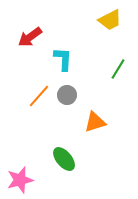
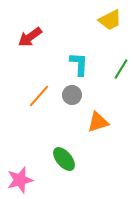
cyan L-shape: moved 16 px right, 5 px down
green line: moved 3 px right
gray circle: moved 5 px right
orange triangle: moved 3 px right
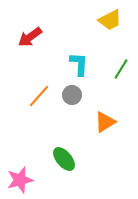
orange triangle: moved 7 px right; rotated 15 degrees counterclockwise
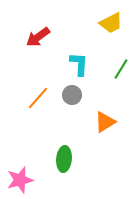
yellow trapezoid: moved 1 px right, 3 px down
red arrow: moved 8 px right
orange line: moved 1 px left, 2 px down
green ellipse: rotated 45 degrees clockwise
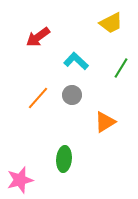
cyan L-shape: moved 3 px left, 3 px up; rotated 50 degrees counterclockwise
green line: moved 1 px up
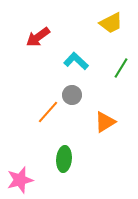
orange line: moved 10 px right, 14 px down
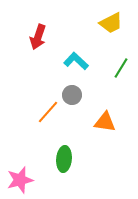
red arrow: rotated 35 degrees counterclockwise
orange triangle: rotated 40 degrees clockwise
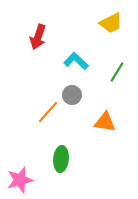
green line: moved 4 px left, 4 px down
green ellipse: moved 3 px left
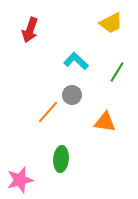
red arrow: moved 8 px left, 7 px up
